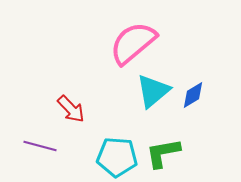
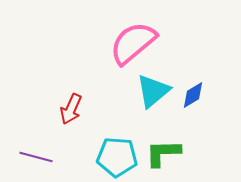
red arrow: rotated 68 degrees clockwise
purple line: moved 4 px left, 11 px down
green L-shape: rotated 9 degrees clockwise
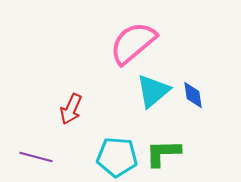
blue diamond: rotated 68 degrees counterclockwise
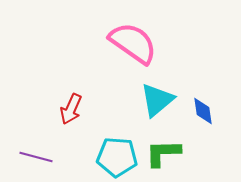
pink semicircle: rotated 75 degrees clockwise
cyan triangle: moved 4 px right, 9 px down
blue diamond: moved 10 px right, 16 px down
